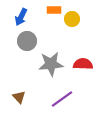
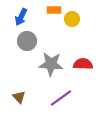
gray star: rotated 10 degrees clockwise
purple line: moved 1 px left, 1 px up
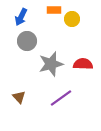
gray star: rotated 20 degrees counterclockwise
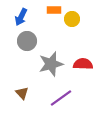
brown triangle: moved 3 px right, 4 px up
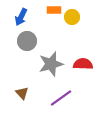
yellow circle: moved 2 px up
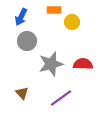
yellow circle: moved 5 px down
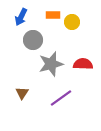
orange rectangle: moved 1 px left, 5 px down
gray circle: moved 6 px right, 1 px up
brown triangle: rotated 16 degrees clockwise
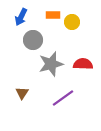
purple line: moved 2 px right
